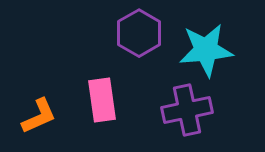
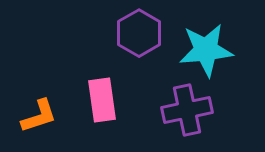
orange L-shape: rotated 6 degrees clockwise
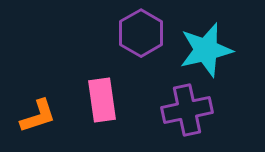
purple hexagon: moved 2 px right
cyan star: rotated 8 degrees counterclockwise
orange L-shape: moved 1 px left
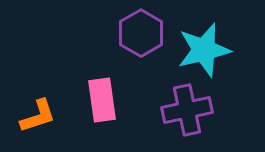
cyan star: moved 2 px left
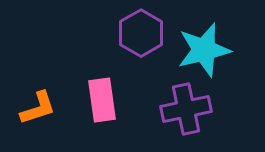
purple cross: moved 1 px left, 1 px up
orange L-shape: moved 8 px up
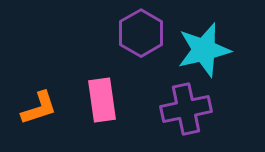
orange L-shape: moved 1 px right
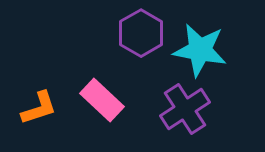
cyan star: moved 4 px left; rotated 24 degrees clockwise
pink rectangle: rotated 39 degrees counterclockwise
purple cross: moved 1 px left; rotated 21 degrees counterclockwise
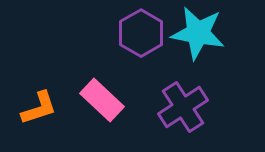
cyan star: moved 2 px left, 17 px up
purple cross: moved 2 px left, 2 px up
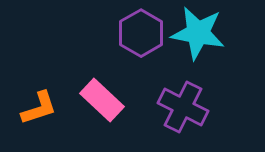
purple cross: rotated 30 degrees counterclockwise
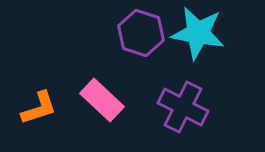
purple hexagon: rotated 12 degrees counterclockwise
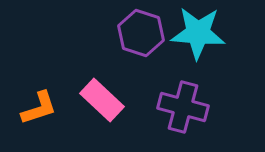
cyan star: rotated 6 degrees counterclockwise
purple cross: rotated 12 degrees counterclockwise
